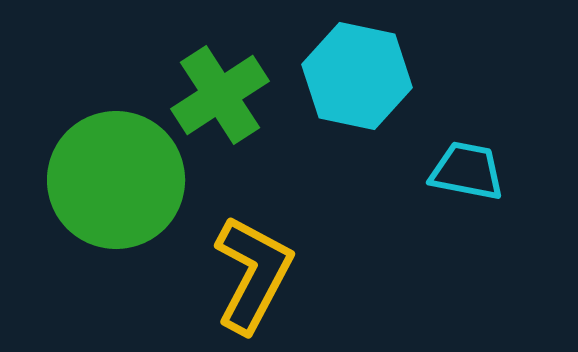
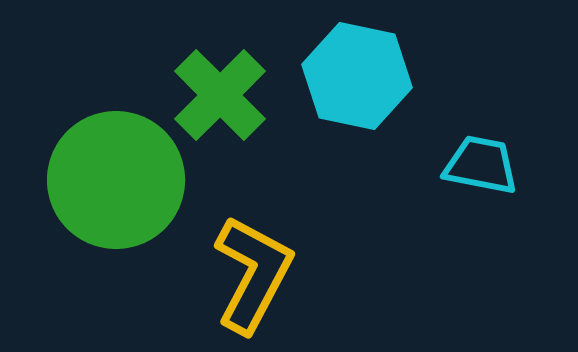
green cross: rotated 12 degrees counterclockwise
cyan trapezoid: moved 14 px right, 6 px up
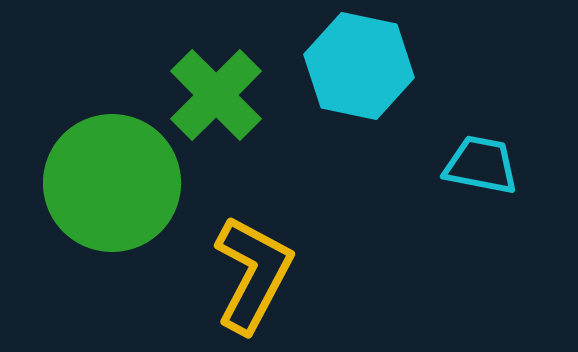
cyan hexagon: moved 2 px right, 10 px up
green cross: moved 4 px left
green circle: moved 4 px left, 3 px down
